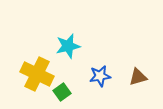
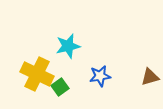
brown triangle: moved 12 px right
green square: moved 2 px left, 5 px up
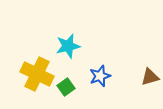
blue star: rotated 10 degrees counterclockwise
green square: moved 6 px right
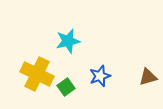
cyan star: moved 5 px up
brown triangle: moved 2 px left
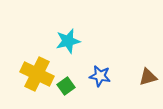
blue star: rotated 30 degrees clockwise
green square: moved 1 px up
